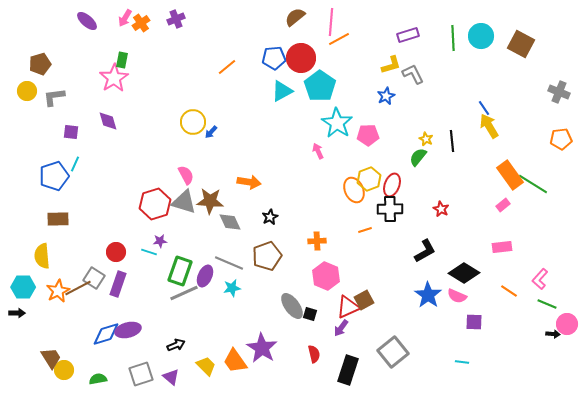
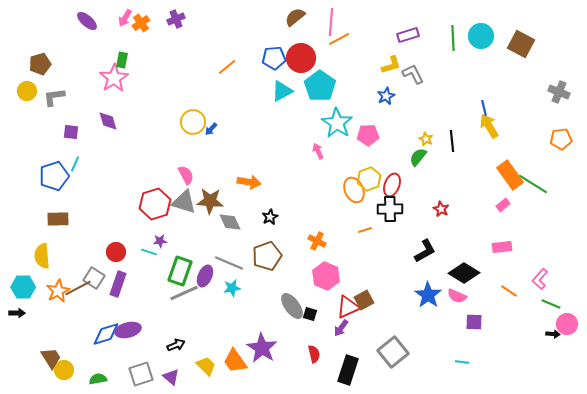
blue line at (484, 108): rotated 21 degrees clockwise
blue arrow at (211, 132): moved 3 px up
orange cross at (317, 241): rotated 30 degrees clockwise
green line at (547, 304): moved 4 px right
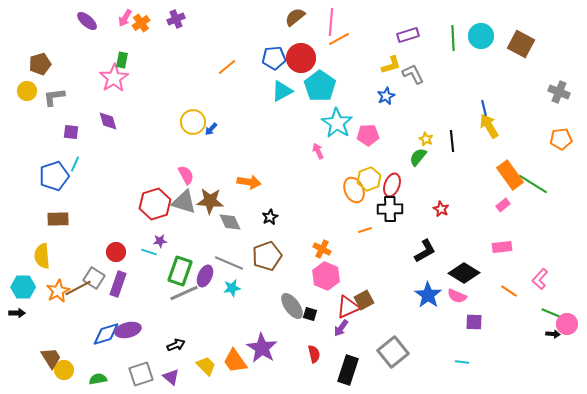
orange cross at (317, 241): moved 5 px right, 8 px down
green line at (551, 304): moved 9 px down
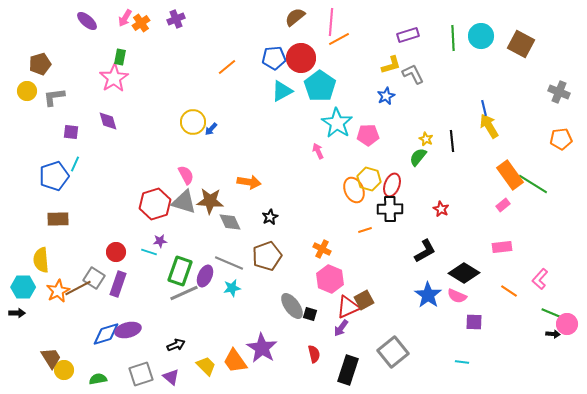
green rectangle at (122, 60): moved 2 px left, 3 px up
yellow hexagon at (369, 179): rotated 25 degrees counterclockwise
yellow semicircle at (42, 256): moved 1 px left, 4 px down
pink hexagon at (326, 276): moved 4 px right, 3 px down
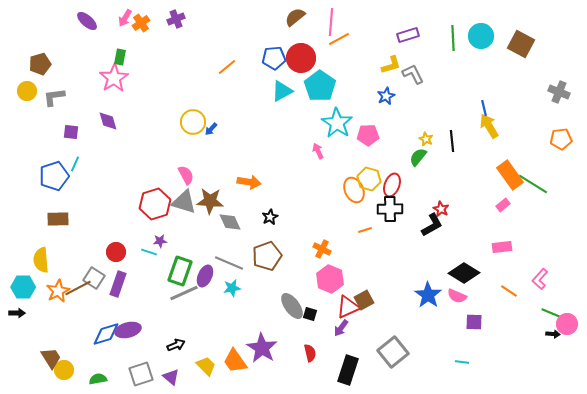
black L-shape at (425, 251): moved 7 px right, 26 px up
red semicircle at (314, 354): moved 4 px left, 1 px up
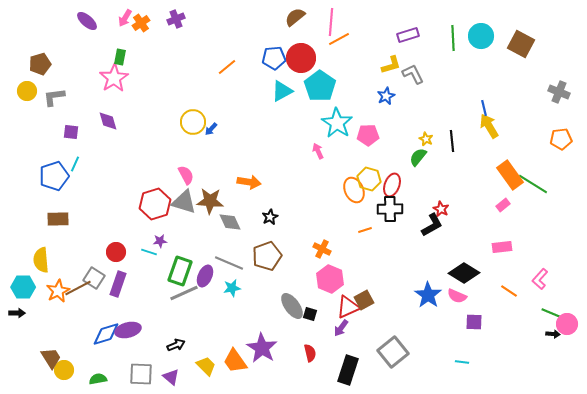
gray square at (141, 374): rotated 20 degrees clockwise
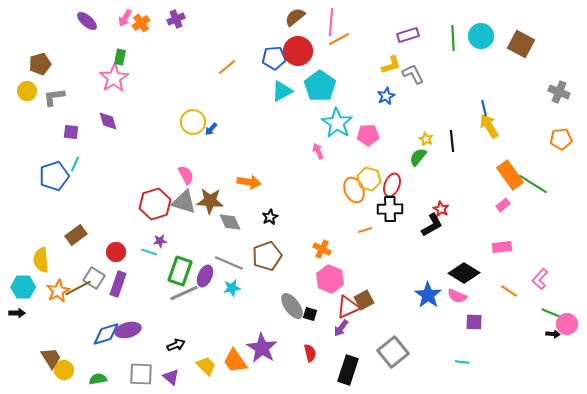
red circle at (301, 58): moved 3 px left, 7 px up
brown rectangle at (58, 219): moved 18 px right, 16 px down; rotated 35 degrees counterclockwise
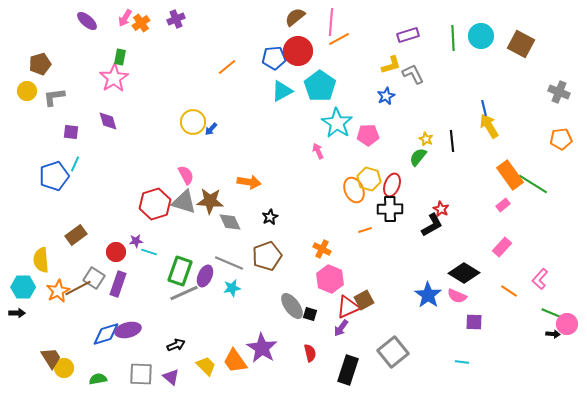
purple star at (160, 241): moved 24 px left
pink rectangle at (502, 247): rotated 42 degrees counterclockwise
yellow circle at (64, 370): moved 2 px up
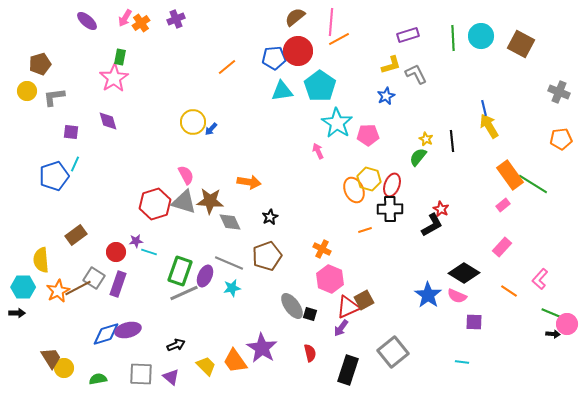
gray L-shape at (413, 74): moved 3 px right
cyan triangle at (282, 91): rotated 20 degrees clockwise
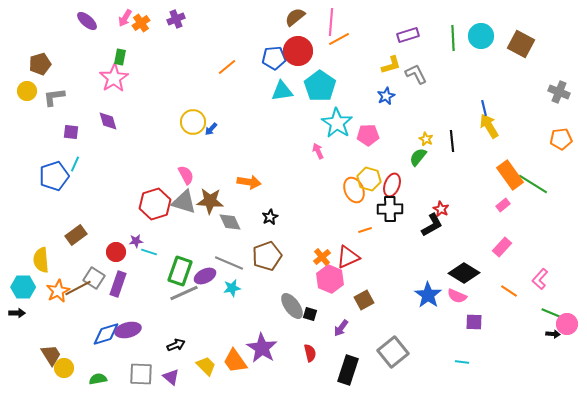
orange cross at (322, 249): moved 8 px down; rotated 24 degrees clockwise
purple ellipse at (205, 276): rotated 40 degrees clockwise
red triangle at (348, 307): moved 50 px up
brown trapezoid at (51, 358): moved 3 px up
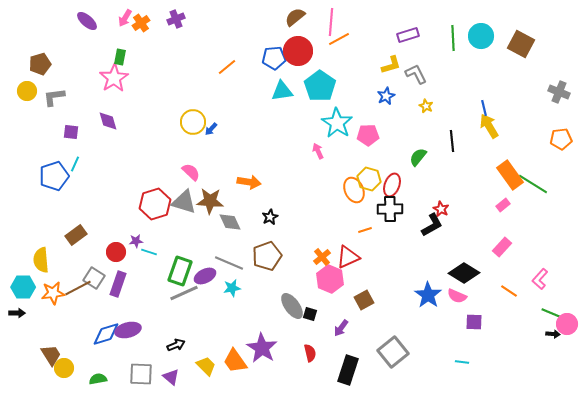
yellow star at (426, 139): moved 33 px up
pink semicircle at (186, 175): moved 5 px right, 3 px up; rotated 18 degrees counterclockwise
orange star at (58, 291): moved 5 px left, 2 px down; rotated 20 degrees clockwise
